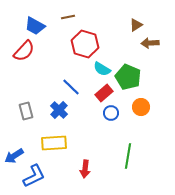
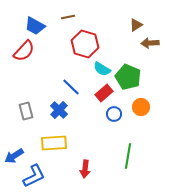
blue circle: moved 3 px right, 1 px down
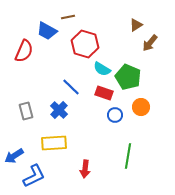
blue trapezoid: moved 12 px right, 5 px down
brown arrow: rotated 48 degrees counterclockwise
red semicircle: rotated 20 degrees counterclockwise
red rectangle: rotated 60 degrees clockwise
blue circle: moved 1 px right, 1 px down
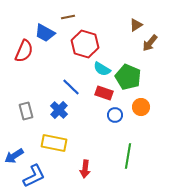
blue trapezoid: moved 2 px left, 2 px down
yellow rectangle: rotated 15 degrees clockwise
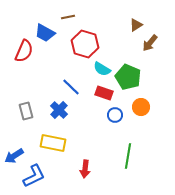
yellow rectangle: moved 1 px left
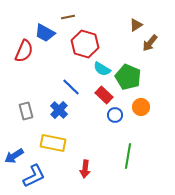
red rectangle: moved 2 px down; rotated 24 degrees clockwise
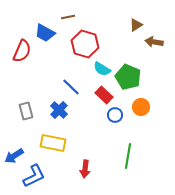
brown arrow: moved 4 px right, 1 px up; rotated 60 degrees clockwise
red semicircle: moved 2 px left
